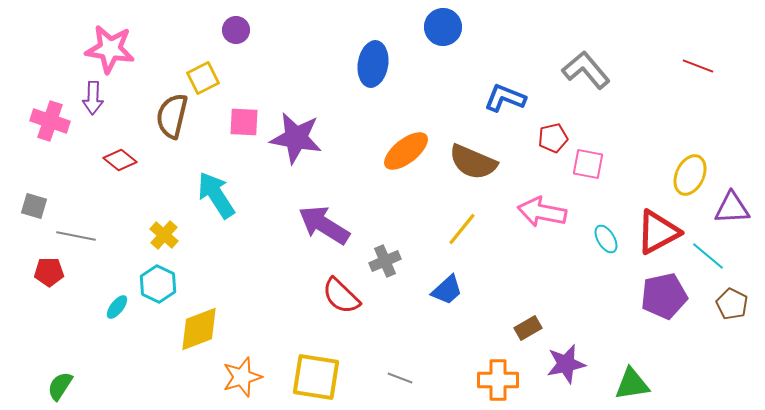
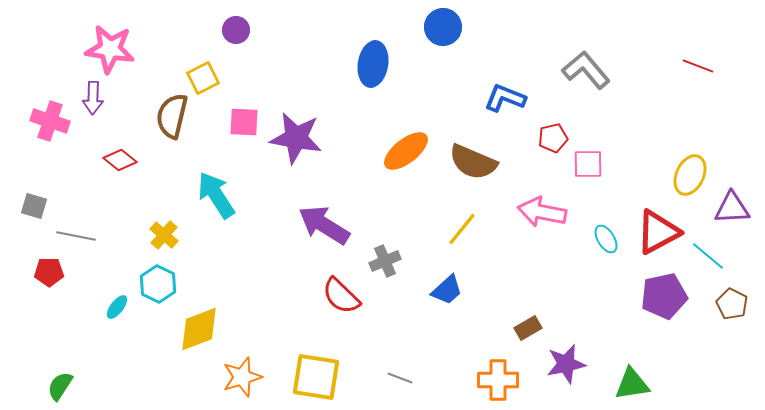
pink square at (588, 164): rotated 12 degrees counterclockwise
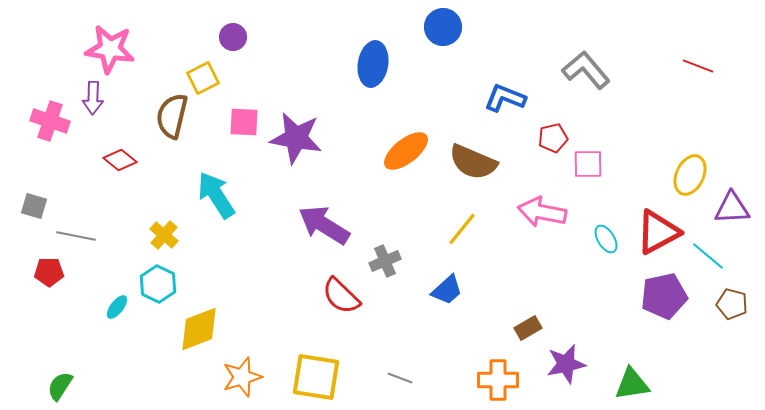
purple circle at (236, 30): moved 3 px left, 7 px down
brown pentagon at (732, 304): rotated 12 degrees counterclockwise
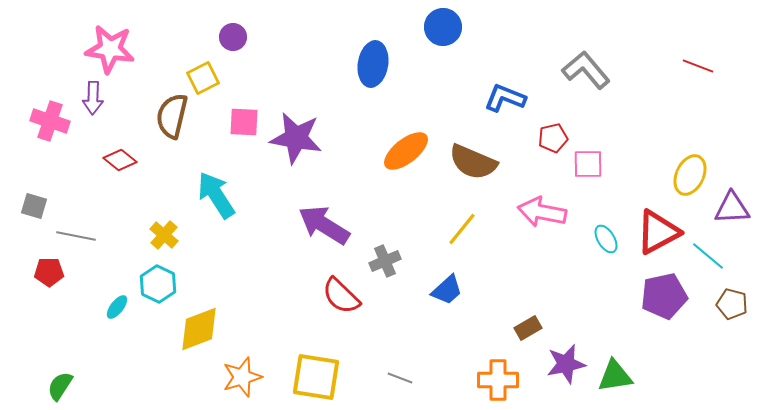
green triangle at (632, 384): moved 17 px left, 8 px up
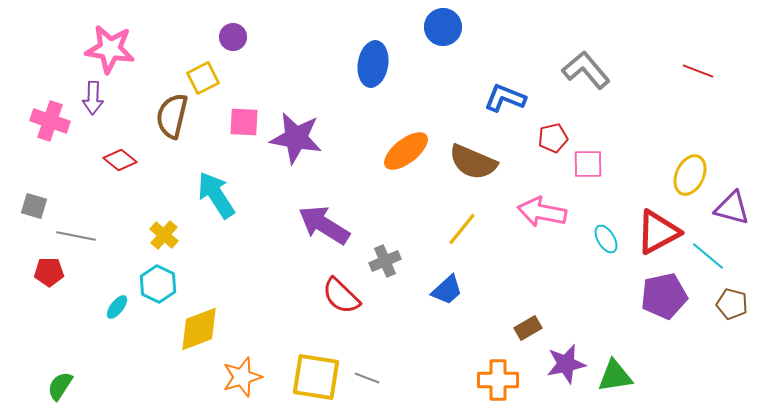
red line at (698, 66): moved 5 px down
purple triangle at (732, 208): rotated 18 degrees clockwise
gray line at (400, 378): moved 33 px left
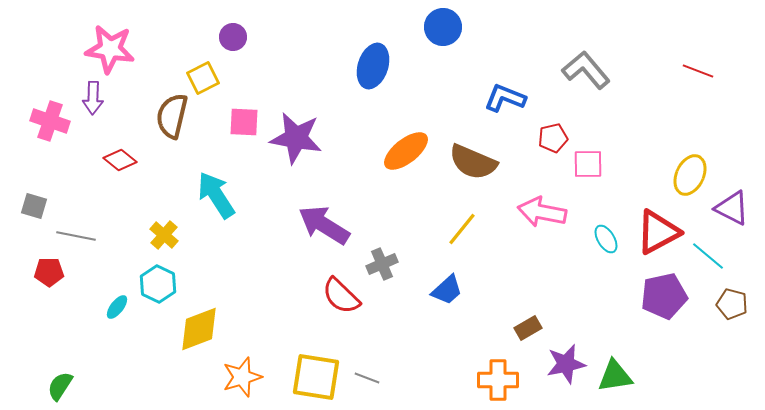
blue ellipse at (373, 64): moved 2 px down; rotated 9 degrees clockwise
purple triangle at (732, 208): rotated 12 degrees clockwise
gray cross at (385, 261): moved 3 px left, 3 px down
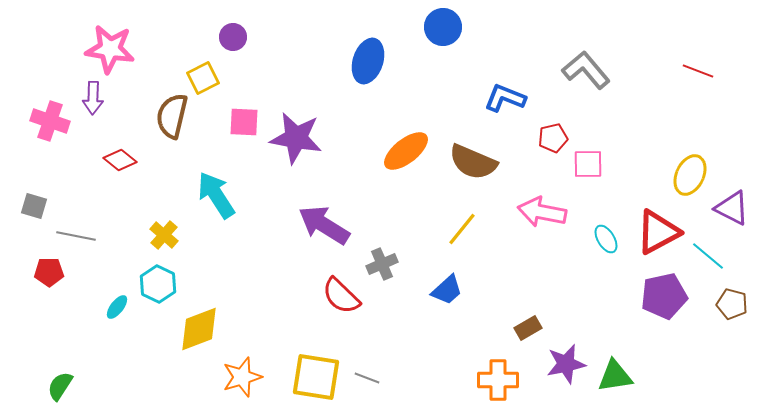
blue ellipse at (373, 66): moved 5 px left, 5 px up
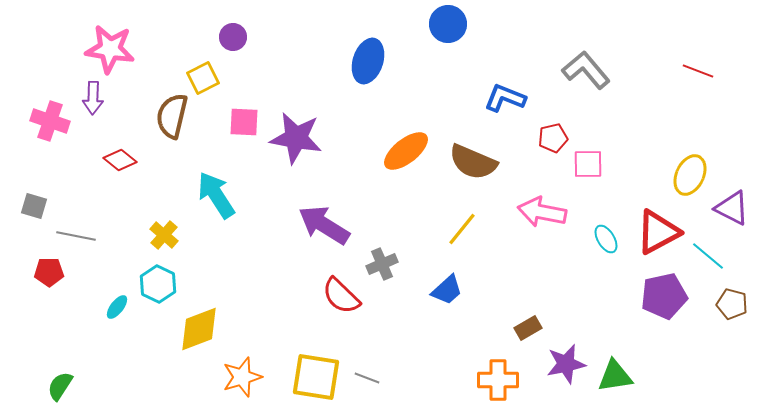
blue circle at (443, 27): moved 5 px right, 3 px up
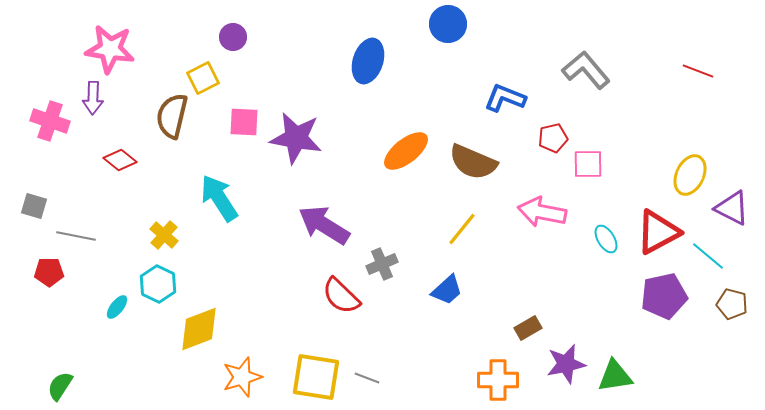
cyan arrow at (216, 195): moved 3 px right, 3 px down
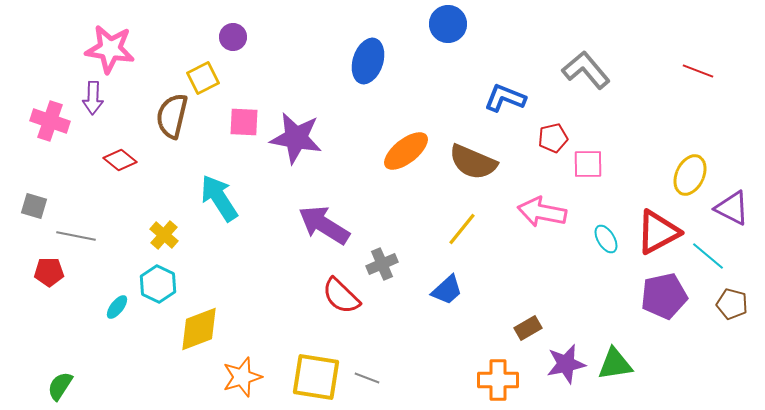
green triangle at (615, 376): moved 12 px up
